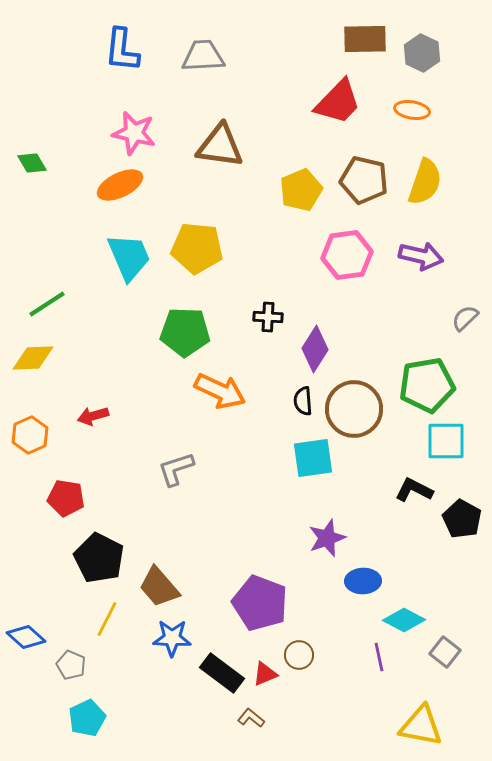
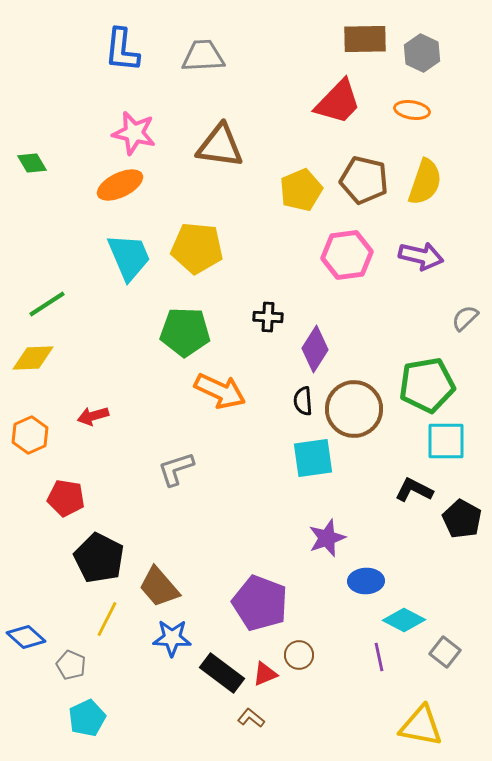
blue ellipse at (363, 581): moved 3 px right
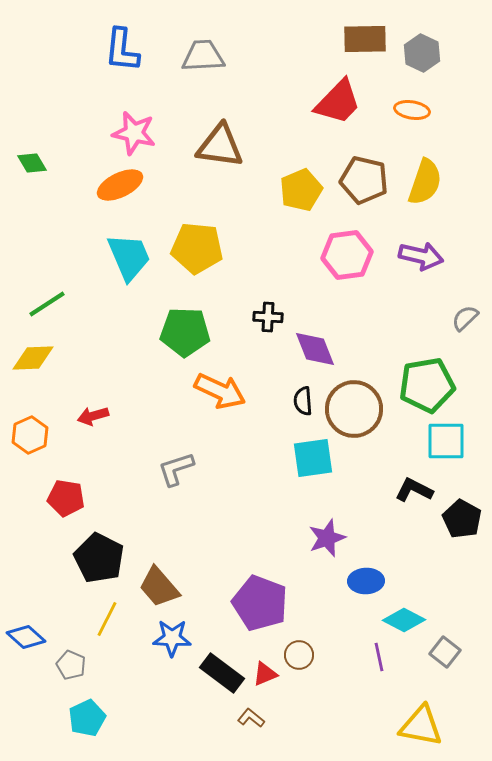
purple diamond at (315, 349): rotated 54 degrees counterclockwise
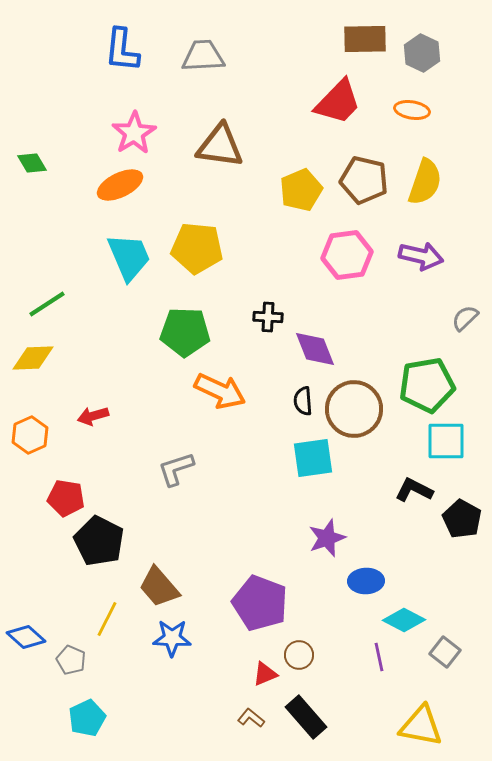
pink star at (134, 133): rotated 27 degrees clockwise
black pentagon at (99, 558): moved 17 px up
gray pentagon at (71, 665): moved 5 px up
black rectangle at (222, 673): moved 84 px right, 44 px down; rotated 12 degrees clockwise
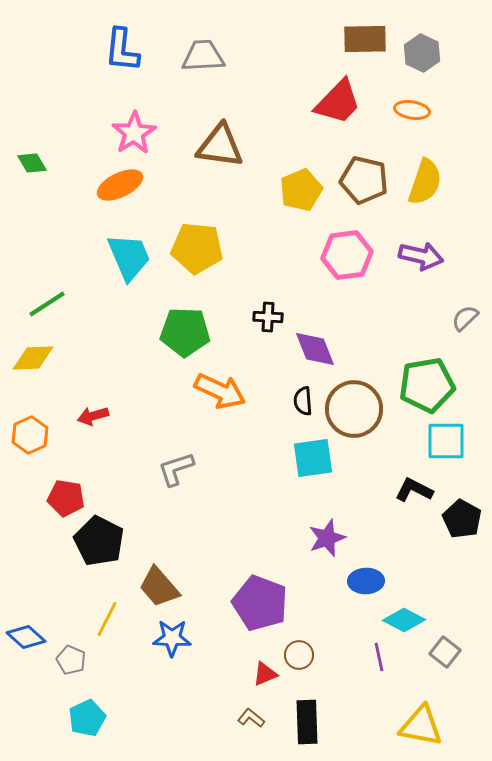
black rectangle at (306, 717): moved 1 px right, 5 px down; rotated 39 degrees clockwise
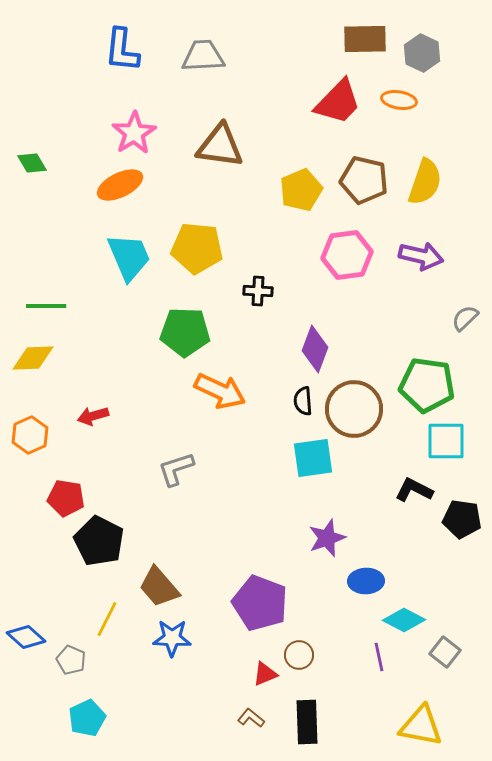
orange ellipse at (412, 110): moved 13 px left, 10 px up
green line at (47, 304): moved 1 px left, 2 px down; rotated 33 degrees clockwise
black cross at (268, 317): moved 10 px left, 26 px up
purple diamond at (315, 349): rotated 42 degrees clockwise
green pentagon at (427, 385): rotated 18 degrees clockwise
black pentagon at (462, 519): rotated 21 degrees counterclockwise
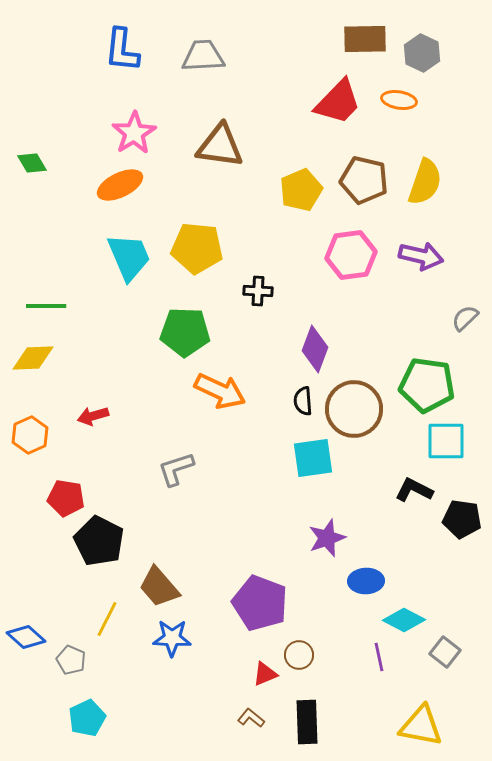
pink hexagon at (347, 255): moved 4 px right
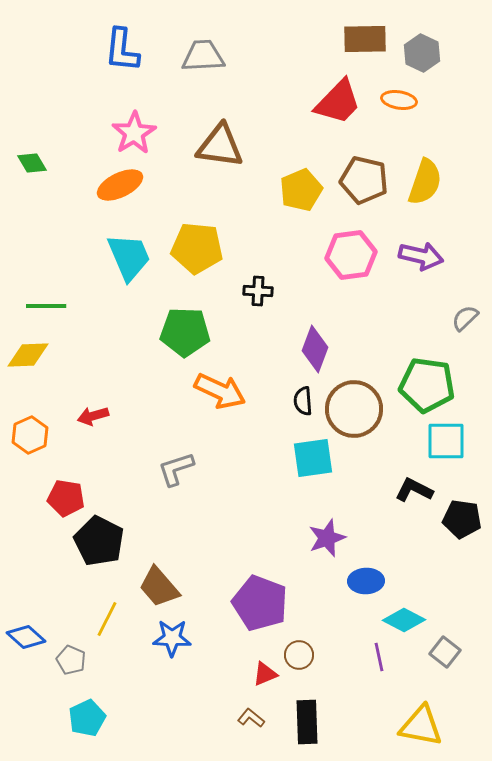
yellow diamond at (33, 358): moved 5 px left, 3 px up
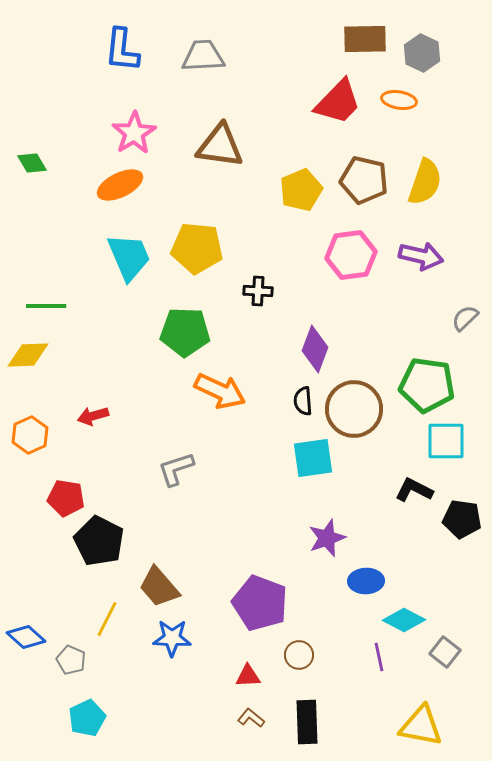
red triangle at (265, 674): moved 17 px left, 2 px down; rotated 20 degrees clockwise
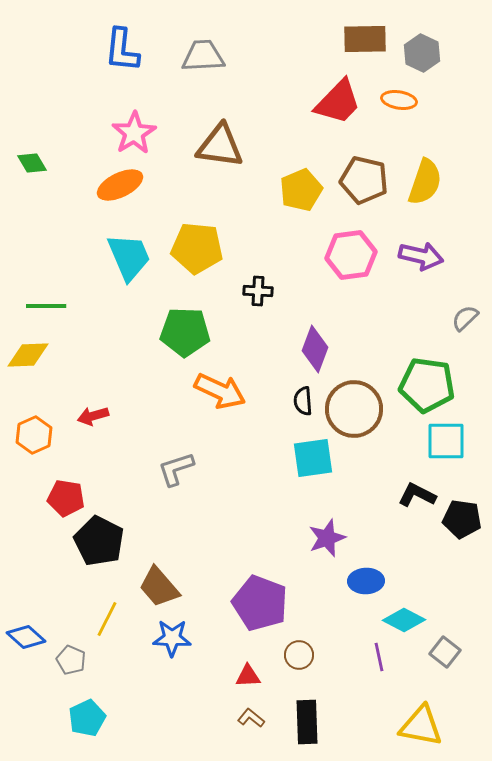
orange hexagon at (30, 435): moved 4 px right
black L-shape at (414, 490): moved 3 px right, 5 px down
